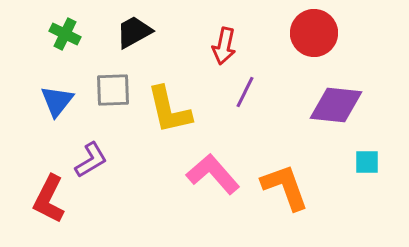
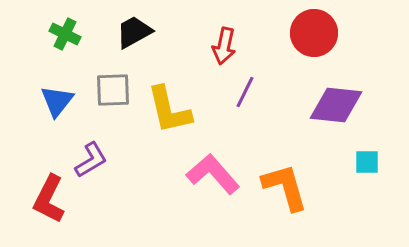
orange L-shape: rotated 4 degrees clockwise
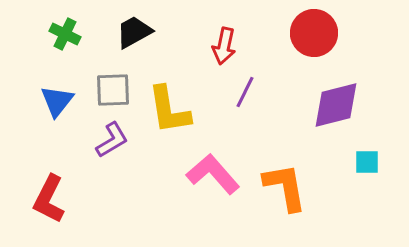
purple diamond: rotated 20 degrees counterclockwise
yellow L-shape: rotated 4 degrees clockwise
purple L-shape: moved 21 px right, 20 px up
orange L-shape: rotated 6 degrees clockwise
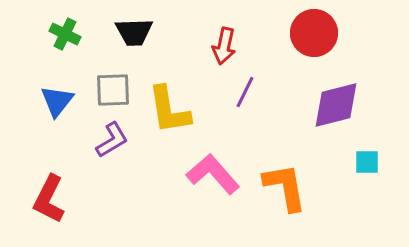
black trapezoid: rotated 153 degrees counterclockwise
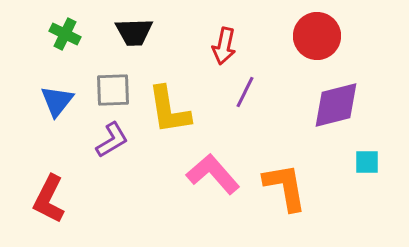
red circle: moved 3 px right, 3 px down
